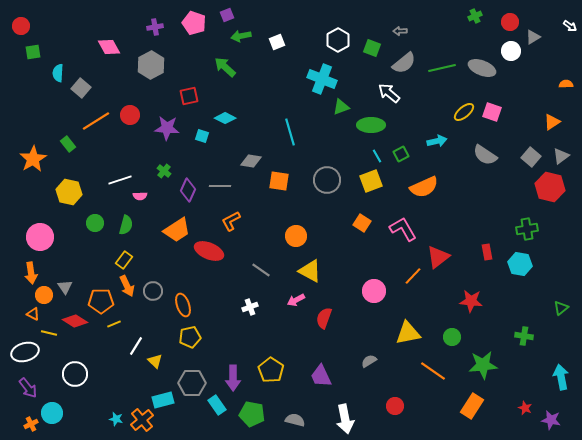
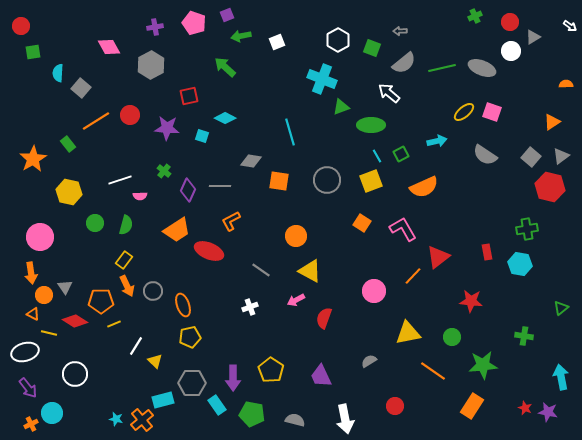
purple star at (551, 420): moved 3 px left, 8 px up
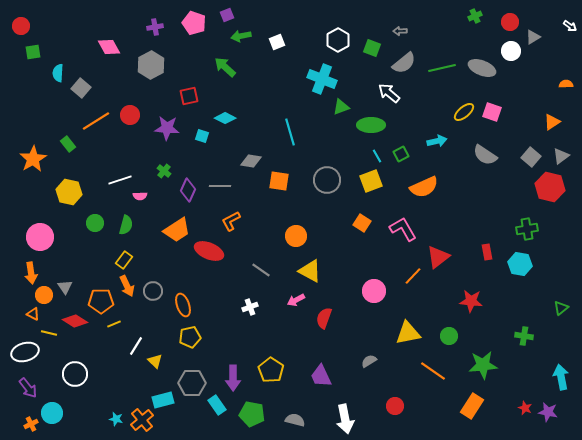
green circle at (452, 337): moved 3 px left, 1 px up
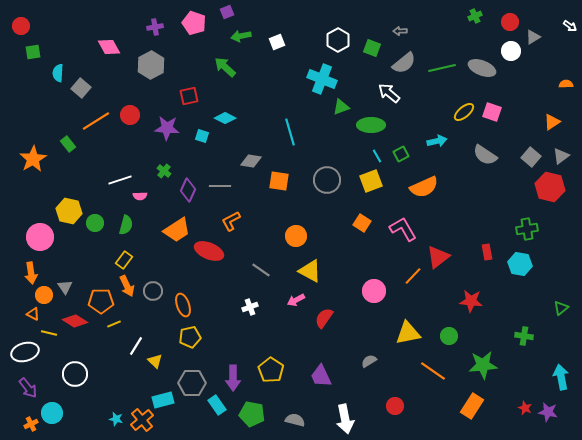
purple square at (227, 15): moved 3 px up
yellow hexagon at (69, 192): moved 19 px down
red semicircle at (324, 318): rotated 15 degrees clockwise
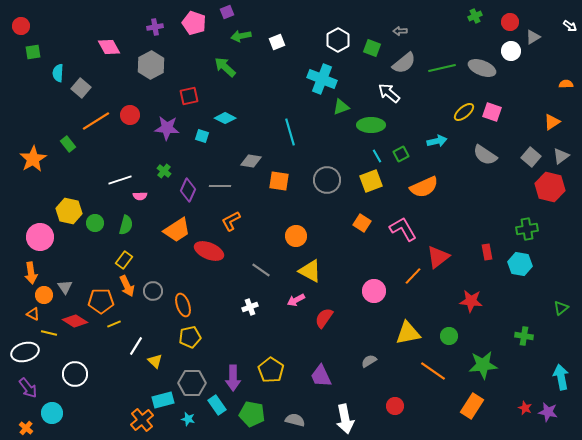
cyan star at (116, 419): moved 72 px right
orange cross at (31, 424): moved 5 px left, 4 px down; rotated 24 degrees counterclockwise
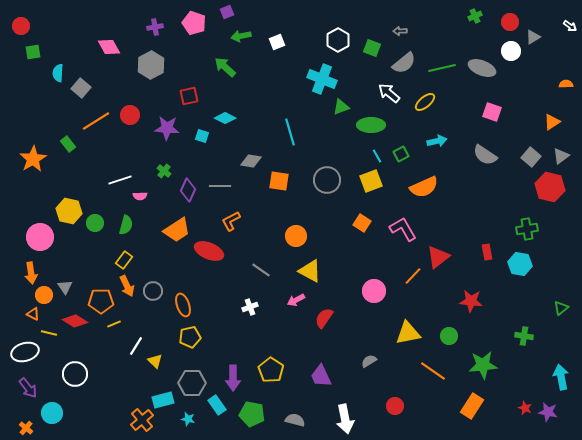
yellow ellipse at (464, 112): moved 39 px left, 10 px up
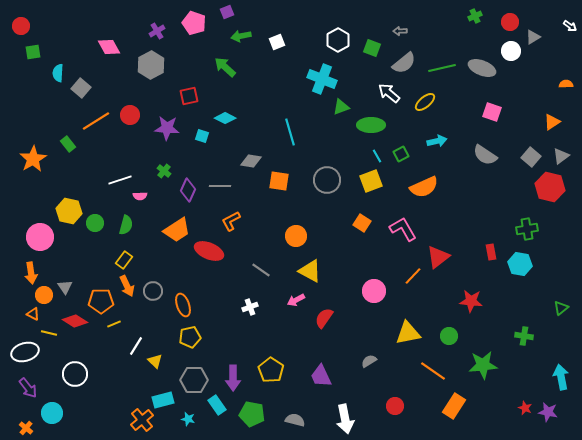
purple cross at (155, 27): moved 2 px right, 4 px down; rotated 21 degrees counterclockwise
red rectangle at (487, 252): moved 4 px right
gray hexagon at (192, 383): moved 2 px right, 3 px up
orange rectangle at (472, 406): moved 18 px left
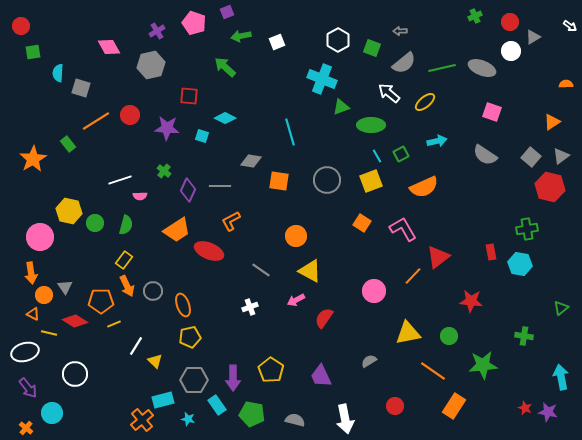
gray hexagon at (151, 65): rotated 16 degrees clockwise
gray square at (81, 88): rotated 24 degrees counterclockwise
red square at (189, 96): rotated 18 degrees clockwise
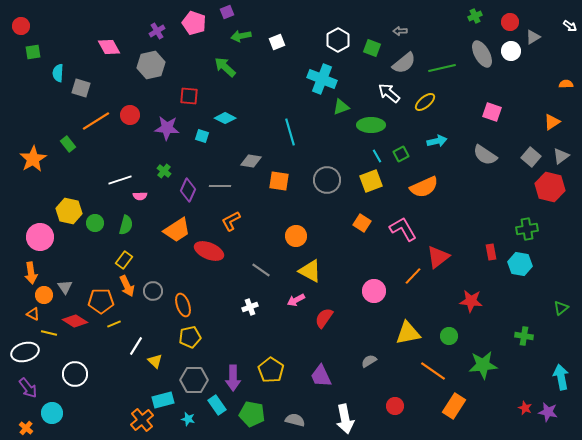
gray ellipse at (482, 68): moved 14 px up; rotated 40 degrees clockwise
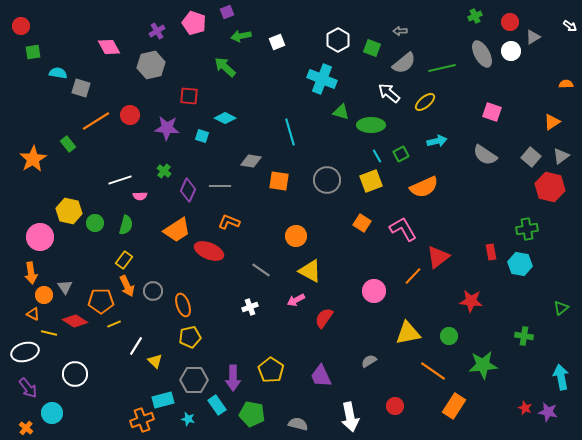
cyan semicircle at (58, 73): rotated 96 degrees clockwise
green triangle at (341, 107): moved 5 px down; rotated 36 degrees clockwise
orange L-shape at (231, 221): moved 2 px left, 1 px down; rotated 50 degrees clockwise
white arrow at (345, 419): moved 5 px right, 2 px up
orange cross at (142, 420): rotated 20 degrees clockwise
gray semicircle at (295, 420): moved 3 px right, 4 px down
